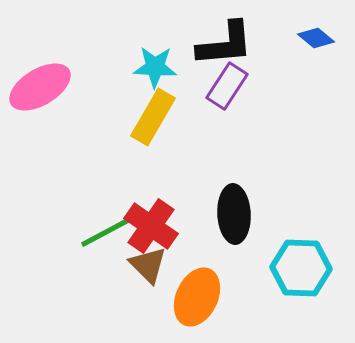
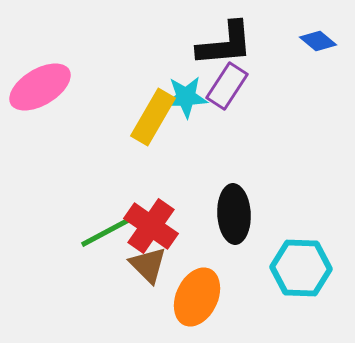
blue diamond: moved 2 px right, 3 px down
cyan star: moved 31 px right, 30 px down; rotated 6 degrees counterclockwise
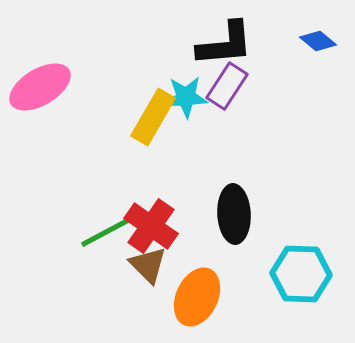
cyan hexagon: moved 6 px down
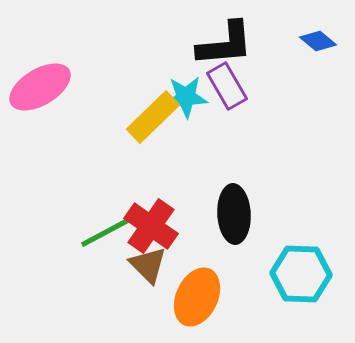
purple rectangle: rotated 63 degrees counterclockwise
yellow rectangle: rotated 16 degrees clockwise
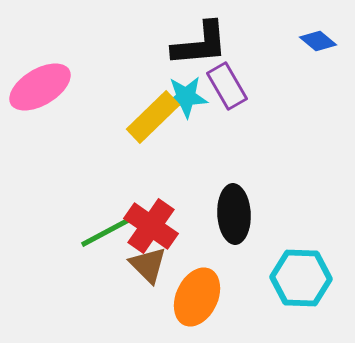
black L-shape: moved 25 px left
cyan hexagon: moved 4 px down
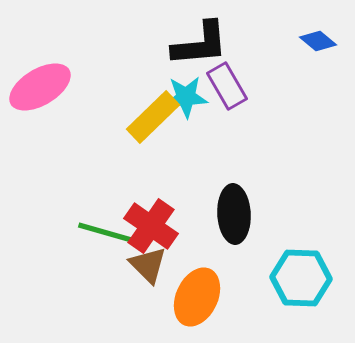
green line: moved 1 px left, 2 px down; rotated 44 degrees clockwise
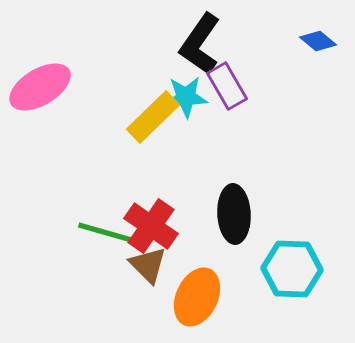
black L-shape: rotated 130 degrees clockwise
cyan hexagon: moved 9 px left, 9 px up
